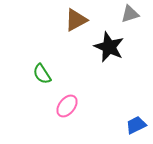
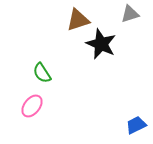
brown triangle: moved 2 px right; rotated 10 degrees clockwise
black star: moved 8 px left, 3 px up
green semicircle: moved 1 px up
pink ellipse: moved 35 px left
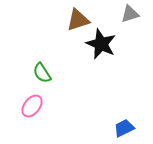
blue trapezoid: moved 12 px left, 3 px down
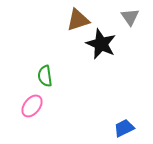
gray triangle: moved 3 px down; rotated 48 degrees counterclockwise
green semicircle: moved 3 px right, 3 px down; rotated 25 degrees clockwise
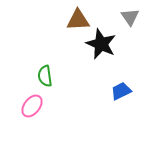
brown triangle: rotated 15 degrees clockwise
blue trapezoid: moved 3 px left, 37 px up
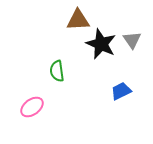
gray triangle: moved 2 px right, 23 px down
green semicircle: moved 12 px right, 5 px up
pink ellipse: moved 1 px down; rotated 15 degrees clockwise
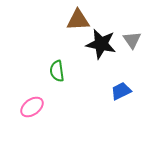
black star: rotated 12 degrees counterclockwise
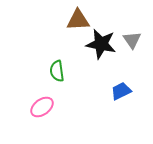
pink ellipse: moved 10 px right
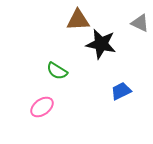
gray triangle: moved 8 px right, 17 px up; rotated 30 degrees counterclockwise
green semicircle: rotated 50 degrees counterclockwise
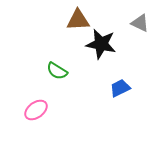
blue trapezoid: moved 1 px left, 3 px up
pink ellipse: moved 6 px left, 3 px down
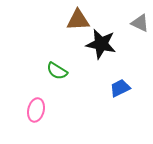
pink ellipse: rotated 40 degrees counterclockwise
